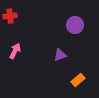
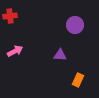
pink arrow: rotated 35 degrees clockwise
purple triangle: rotated 24 degrees clockwise
orange rectangle: rotated 24 degrees counterclockwise
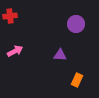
purple circle: moved 1 px right, 1 px up
orange rectangle: moved 1 px left
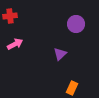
pink arrow: moved 7 px up
purple triangle: moved 1 px up; rotated 48 degrees counterclockwise
orange rectangle: moved 5 px left, 8 px down
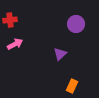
red cross: moved 4 px down
orange rectangle: moved 2 px up
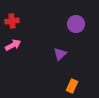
red cross: moved 2 px right, 1 px down
pink arrow: moved 2 px left, 1 px down
